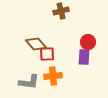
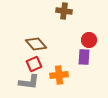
brown cross: moved 3 px right; rotated 21 degrees clockwise
red circle: moved 1 px right, 2 px up
red square: moved 13 px left, 10 px down; rotated 21 degrees counterclockwise
orange cross: moved 6 px right, 1 px up
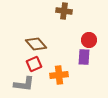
gray L-shape: moved 5 px left, 2 px down
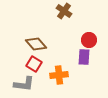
brown cross: rotated 28 degrees clockwise
red square: rotated 35 degrees counterclockwise
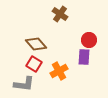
brown cross: moved 4 px left, 3 px down
orange cross: moved 4 px up; rotated 24 degrees counterclockwise
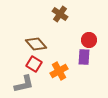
gray L-shape: rotated 20 degrees counterclockwise
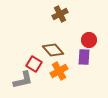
brown cross: rotated 28 degrees clockwise
brown diamond: moved 17 px right, 6 px down
gray L-shape: moved 1 px left, 4 px up
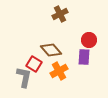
brown diamond: moved 2 px left
gray L-shape: moved 1 px right, 3 px up; rotated 65 degrees counterclockwise
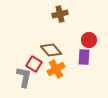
brown cross: rotated 14 degrees clockwise
orange cross: moved 3 px left, 2 px up
